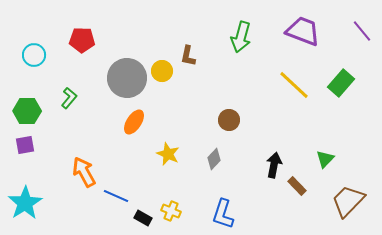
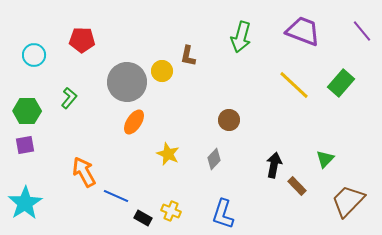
gray circle: moved 4 px down
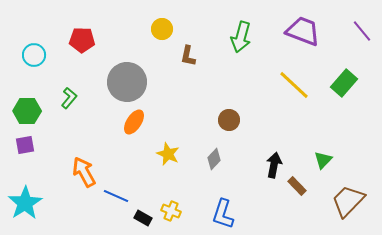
yellow circle: moved 42 px up
green rectangle: moved 3 px right
green triangle: moved 2 px left, 1 px down
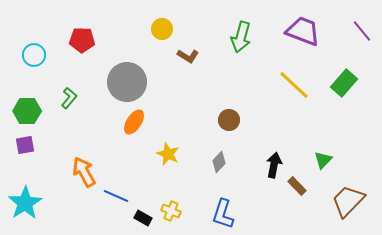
brown L-shape: rotated 70 degrees counterclockwise
gray diamond: moved 5 px right, 3 px down
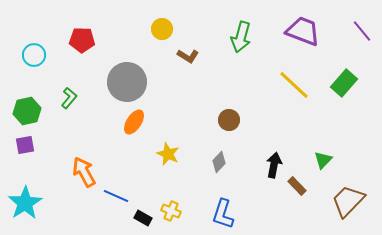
green hexagon: rotated 12 degrees counterclockwise
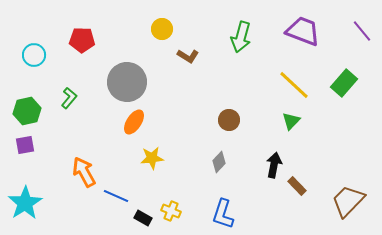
yellow star: moved 16 px left, 4 px down; rotated 30 degrees counterclockwise
green triangle: moved 32 px left, 39 px up
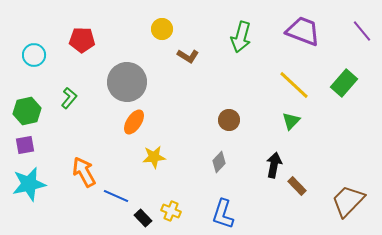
yellow star: moved 2 px right, 1 px up
cyan star: moved 4 px right, 19 px up; rotated 20 degrees clockwise
black rectangle: rotated 18 degrees clockwise
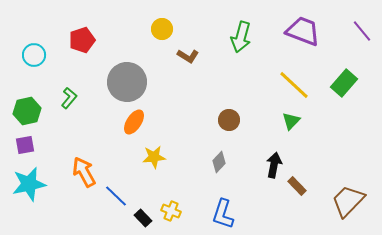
red pentagon: rotated 20 degrees counterclockwise
blue line: rotated 20 degrees clockwise
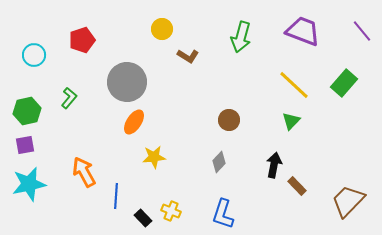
blue line: rotated 50 degrees clockwise
